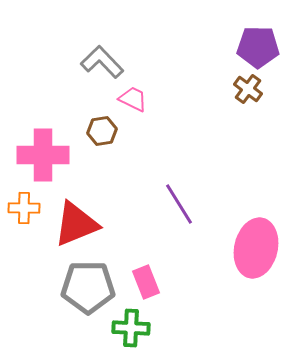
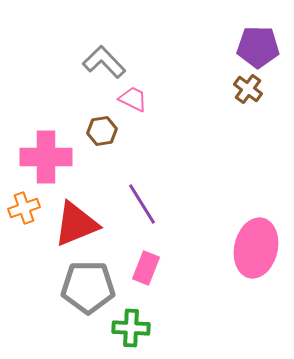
gray L-shape: moved 2 px right
pink cross: moved 3 px right, 2 px down
purple line: moved 37 px left
orange cross: rotated 20 degrees counterclockwise
pink rectangle: moved 14 px up; rotated 44 degrees clockwise
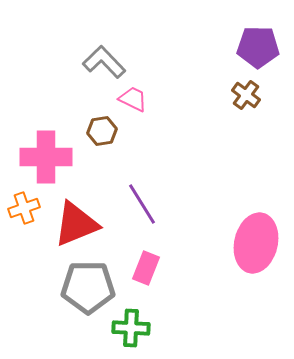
brown cross: moved 2 px left, 6 px down
pink ellipse: moved 5 px up
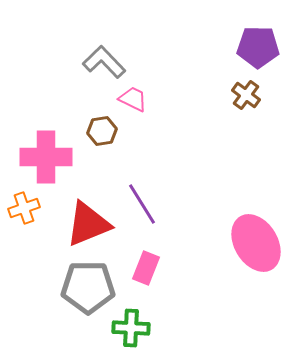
red triangle: moved 12 px right
pink ellipse: rotated 44 degrees counterclockwise
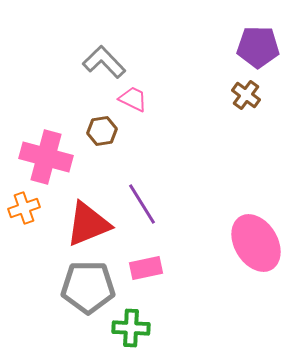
pink cross: rotated 15 degrees clockwise
pink rectangle: rotated 56 degrees clockwise
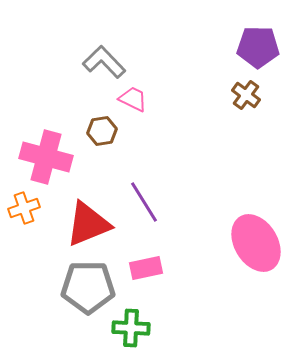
purple line: moved 2 px right, 2 px up
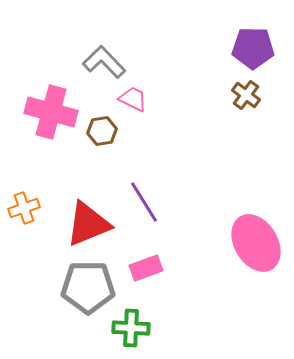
purple pentagon: moved 5 px left, 1 px down
pink cross: moved 5 px right, 45 px up
pink rectangle: rotated 8 degrees counterclockwise
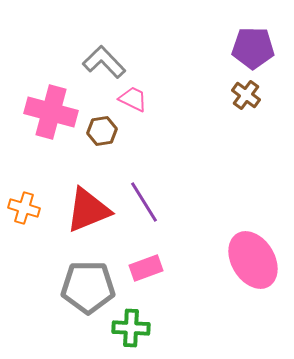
orange cross: rotated 36 degrees clockwise
red triangle: moved 14 px up
pink ellipse: moved 3 px left, 17 px down
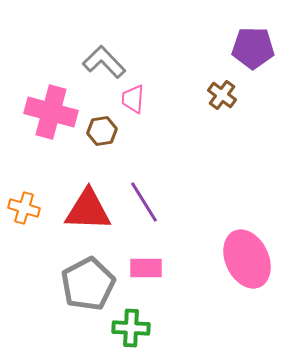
brown cross: moved 24 px left
pink trapezoid: rotated 112 degrees counterclockwise
red triangle: rotated 24 degrees clockwise
pink ellipse: moved 6 px left, 1 px up; rotated 6 degrees clockwise
pink rectangle: rotated 20 degrees clockwise
gray pentagon: moved 3 px up; rotated 28 degrees counterclockwise
